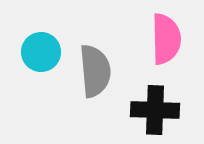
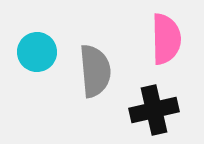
cyan circle: moved 4 px left
black cross: moved 1 px left; rotated 15 degrees counterclockwise
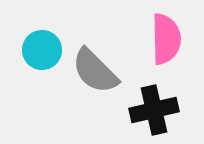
cyan circle: moved 5 px right, 2 px up
gray semicircle: rotated 140 degrees clockwise
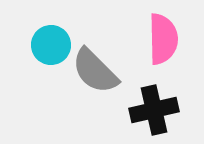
pink semicircle: moved 3 px left
cyan circle: moved 9 px right, 5 px up
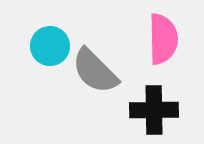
cyan circle: moved 1 px left, 1 px down
black cross: rotated 12 degrees clockwise
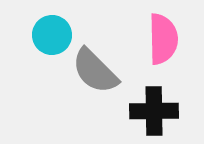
cyan circle: moved 2 px right, 11 px up
black cross: moved 1 px down
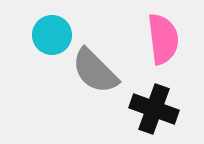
pink semicircle: rotated 6 degrees counterclockwise
black cross: moved 2 px up; rotated 21 degrees clockwise
